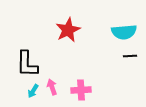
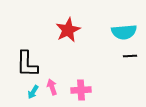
cyan arrow: moved 1 px down
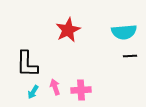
pink arrow: moved 3 px right
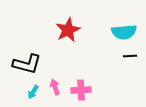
black L-shape: rotated 76 degrees counterclockwise
